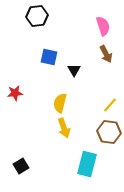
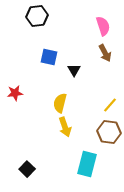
brown arrow: moved 1 px left, 1 px up
yellow arrow: moved 1 px right, 1 px up
black square: moved 6 px right, 3 px down; rotated 14 degrees counterclockwise
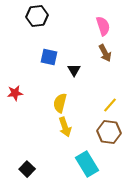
cyan rectangle: rotated 45 degrees counterclockwise
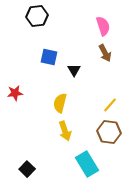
yellow arrow: moved 4 px down
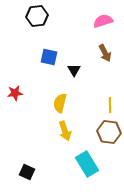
pink semicircle: moved 5 px up; rotated 90 degrees counterclockwise
yellow line: rotated 42 degrees counterclockwise
black square: moved 3 px down; rotated 21 degrees counterclockwise
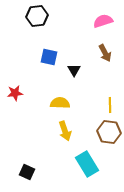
yellow semicircle: rotated 78 degrees clockwise
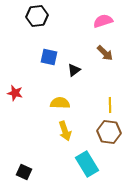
brown arrow: rotated 18 degrees counterclockwise
black triangle: rotated 24 degrees clockwise
red star: rotated 21 degrees clockwise
black square: moved 3 px left
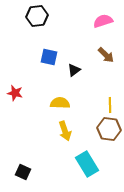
brown arrow: moved 1 px right, 2 px down
brown hexagon: moved 3 px up
black square: moved 1 px left
